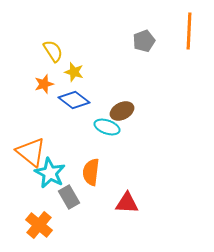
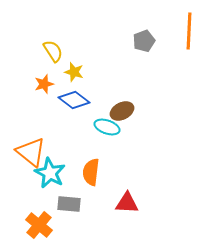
gray rectangle: moved 7 px down; rotated 55 degrees counterclockwise
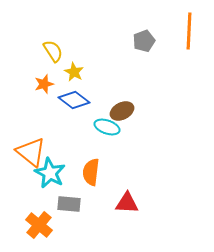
yellow star: rotated 12 degrees clockwise
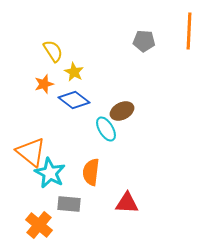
gray pentagon: rotated 25 degrees clockwise
cyan ellipse: moved 1 px left, 2 px down; rotated 40 degrees clockwise
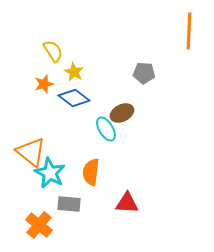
gray pentagon: moved 32 px down
blue diamond: moved 2 px up
brown ellipse: moved 2 px down
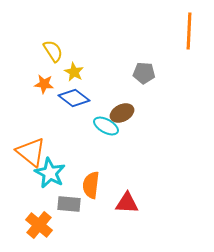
orange star: rotated 24 degrees clockwise
cyan ellipse: moved 3 px up; rotated 30 degrees counterclockwise
orange semicircle: moved 13 px down
